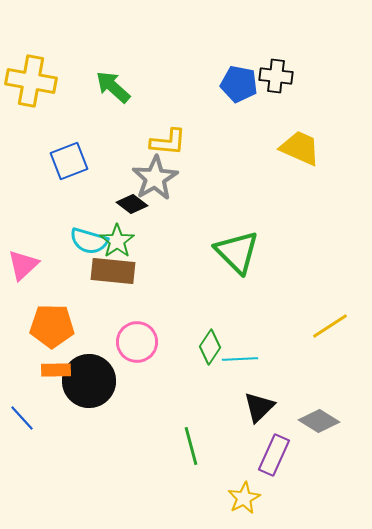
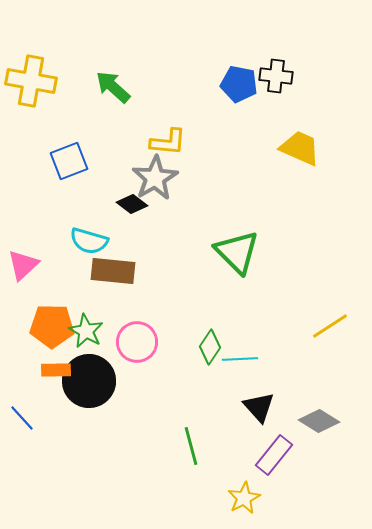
green star: moved 31 px left, 90 px down; rotated 8 degrees counterclockwise
black triangle: rotated 28 degrees counterclockwise
purple rectangle: rotated 15 degrees clockwise
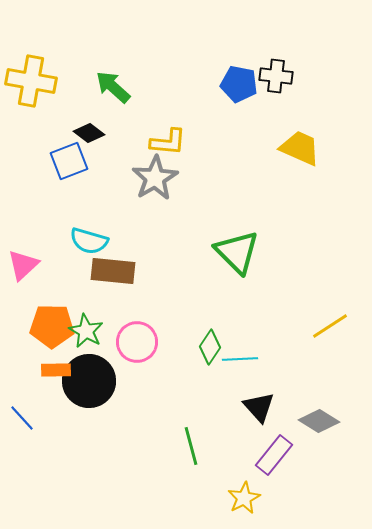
black diamond: moved 43 px left, 71 px up
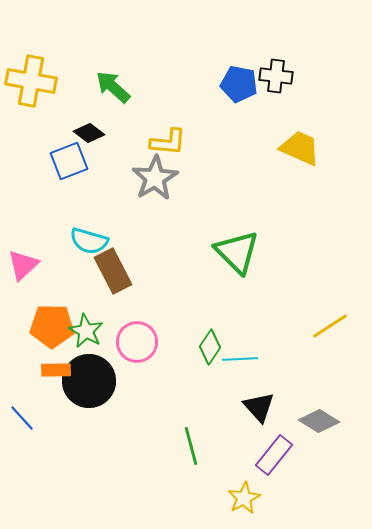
brown rectangle: rotated 57 degrees clockwise
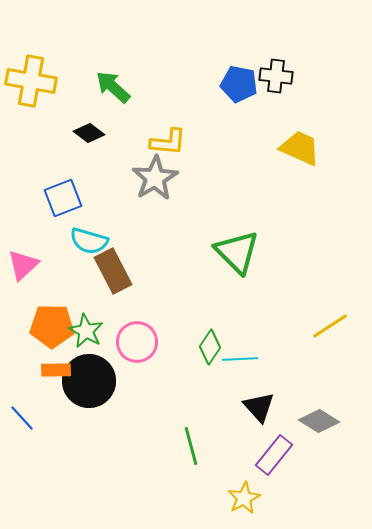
blue square: moved 6 px left, 37 px down
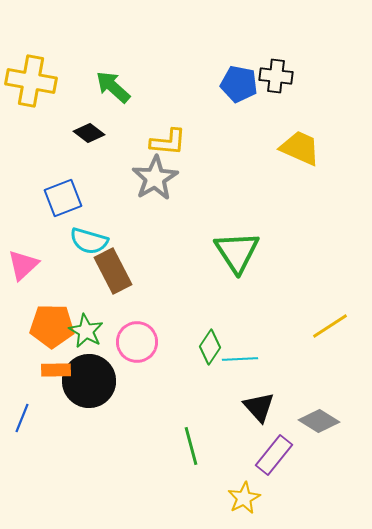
green triangle: rotated 12 degrees clockwise
blue line: rotated 64 degrees clockwise
